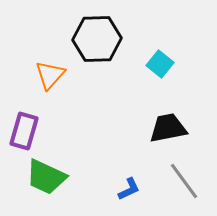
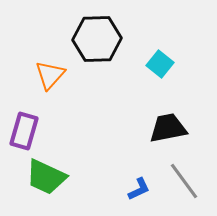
blue L-shape: moved 10 px right
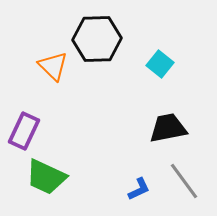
orange triangle: moved 3 px right, 9 px up; rotated 28 degrees counterclockwise
purple rectangle: rotated 9 degrees clockwise
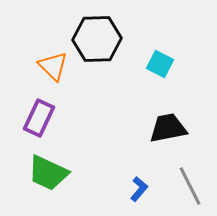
cyan square: rotated 12 degrees counterclockwise
purple rectangle: moved 15 px right, 13 px up
green trapezoid: moved 2 px right, 4 px up
gray line: moved 6 px right, 5 px down; rotated 9 degrees clockwise
blue L-shape: rotated 25 degrees counterclockwise
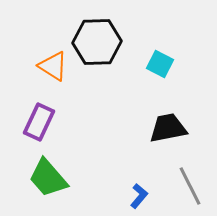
black hexagon: moved 3 px down
orange triangle: rotated 12 degrees counterclockwise
purple rectangle: moved 4 px down
green trapezoid: moved 5 px down; rotated 24 degrees clockwise
blue L-shape: moved 7 px down
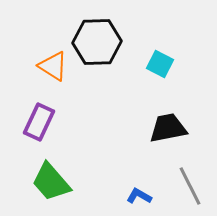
green trapezoid: moved 3 px right, 4 px down
blue L-shape: rotated 100 degrees counterclockwise
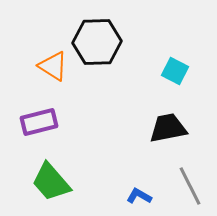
cyan square: moved 15 px right, 7 px down
purple rectangle: rotated 51 degrees clockwise
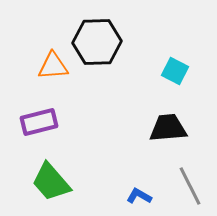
orange triangle: rotated 36 degrees counterclockwise
black trapezoid: rotated 6 degrees clockwise
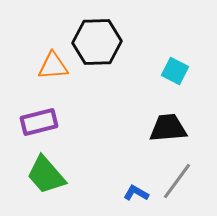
green trapezoid: moved 5 px left, 7 px up
gray line: moved 13 px left, 5 px up; rotated 63 degrees clockwise
blue L-shape: moved 3 px left, 3 px up
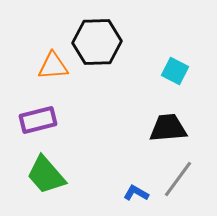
purple rectangle: moved 1 px left, 2 px up
gray line: moved 1 px right, 2 px up
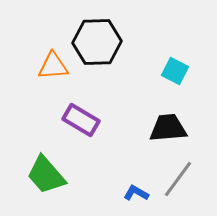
purple rectangle: moved 43 px right; rotated 45 degrees clockwise
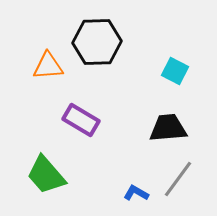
orange triangle: moved 5 px left
